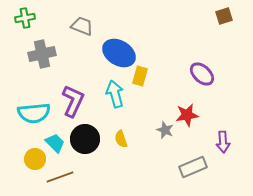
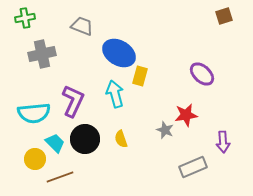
red star: moved 1 px left
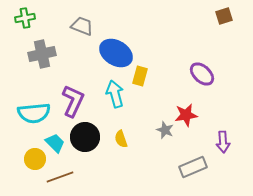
blue ellipse: moved 3 px left
black circle: moved 2 px up
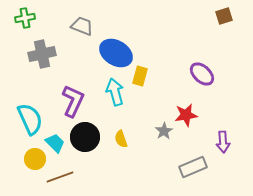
cyan arrow: moved 2 px up
cyan semicircle: moved 4 px left, 6 px down; rotated 108 degrees counterclockwise
gray star: moved 1 px left, 1 px down; rotated 18 degrees clockwise
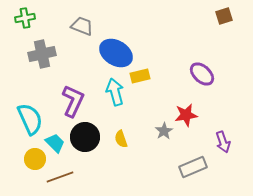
yellow rectangle: rotated 60 degrees clockwise
purple arrow: rotated 15 degrees counterclockwise
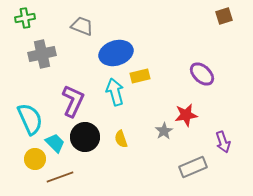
blue ellipse: rotated 48 degrees counterclockwise
